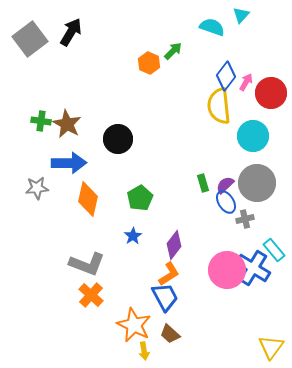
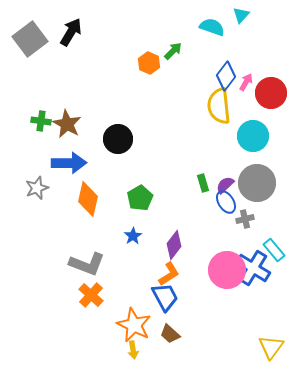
gray star: rotated 15 degrees counterclockwise
yellow arrow: moved 11 px left, 1 px up
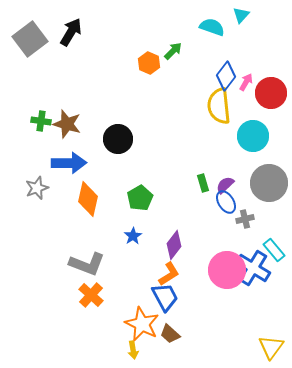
brown star: rotated 12 degrees counterclockwise
gray circle: moved 12 px right
orange star: moved 8 px right, 1 px up
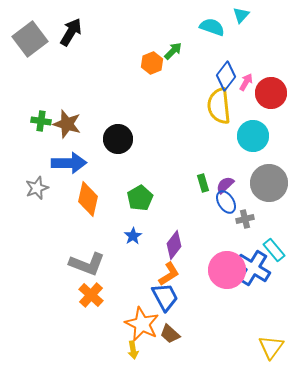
orange hexagon: moved 3 px right; rotated 15 degrees clockwise
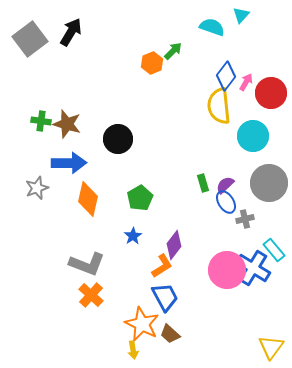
orange L-shape: moved 7 px left, 8 px up
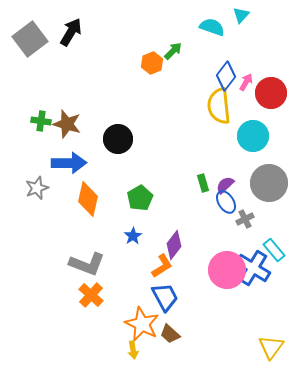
gray cross: rotated 12 degrees counterclockwise
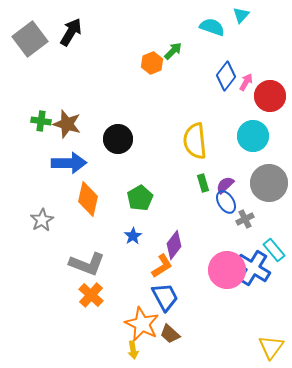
red circle: moved 1 px left, 3 px down
yellow semicircle: moved 24 px left, 35 px down
gray star: moved 5 px right, 32 px down; rotated 10 degrees counterclockwise
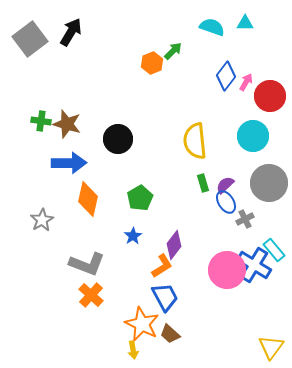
cyan triangle: moved 4 px right, 8 px down; rotated 48 degrees clockwise
blue cross: moved 1 px right, 3 px up
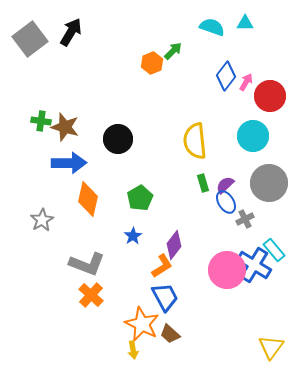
brown star: moved 2 px left, 3 px down
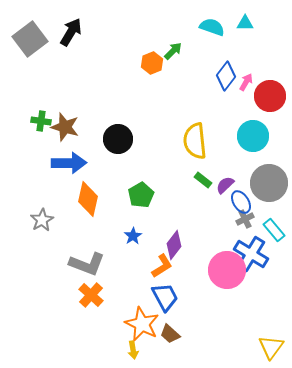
green rectangle: moved 3 px up; rotated 36 degrees counterclockwise
green pentagon: moved 1 px right, 3 px up
blue ellipse: moved 15 px right
cyan rectangle: moved 20 px up
blue cross: moved 3 px left, 11 px up
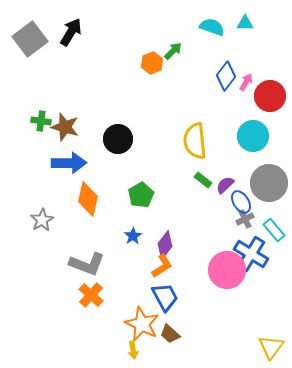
purple diamond: moved 9 px left
